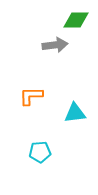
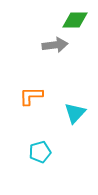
green diamond: moved 1 px left
cyan triangle: rotated 40 degrees counterclockwise
cyan pentagon: rotated 10 degrees counterclockwise
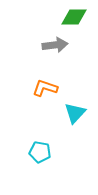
green diamond: moved 1 px left, 3 px up
orange L-shape: moved 14 px right, 8 px up; rotated 20 degrees clockwise
cyan pentagon: rotated 25 degrees clockwise
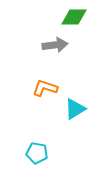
cyan triangle: moved 4 px up; rotated 15 degrees clockwise
cyan pentagon: moved 3 px left, 1 px down
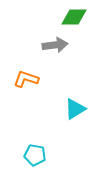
orange L-shape: moved 19 px left, 9 px up
cyan pentagon: moved 2 px left, 2 px down
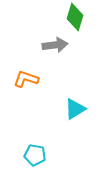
green diamond: moved 1 px right; rotated 72 degrees counterclockwise
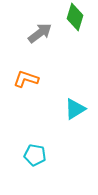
gray arrow: moved 15 px left, 12 px up; rotated 30 degrees counterclockwise
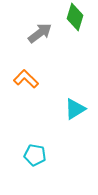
orange L-shape: rotated 25 degrees clockwise
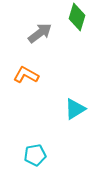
green diamond: moved 2 px right
orange L-shape: moved 4 px up; rotated 15 degrees counterclockwise
cyan pentagon: rotated 20 degrees counterclockwise
